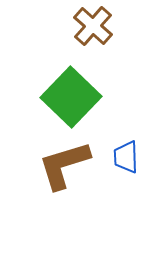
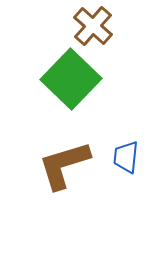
green square: moved 18 px up
blue trapezoid: rotated 8 degrees clockwise
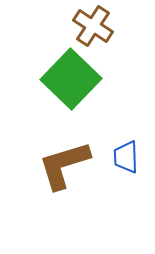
brown cross: rotated 9 degrees counterclockwise
blue trapezoid: rotated 8 degrees counterclockwise
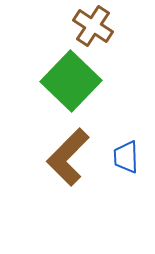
green square: moved 2 px down
brown L-shape: moved 4 px right, 8 px up; rotated 28 degrees counterclockwise
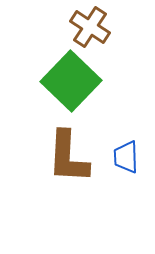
brown cross: moved 3 px left, 1 px down
brown L-shape: rotated 42 degrees counterclockwise
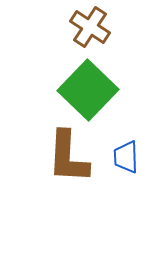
green square: moved 17 px right, 9 px down
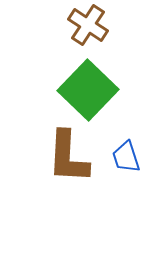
brown cross: moved 2 px left, 2 px up
blue trapezoid: rotated 16 degrees counterclockwise
